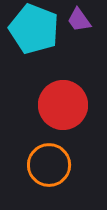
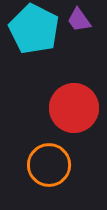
cyan pentagon: rotated 6 degrees clockwise
red circle: moved 11 px right, 3 px down
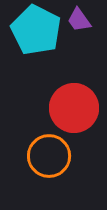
cyan pentagon: moved 2 px right, 1 px down
orange circle: moved 9 px up
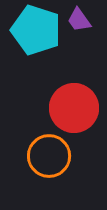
cyan pentagon: rotated 9 degrees counterclockwise
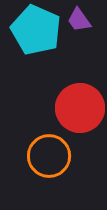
cyan pentagon: rotated 6 degrees clockwise
red circle: moved 6 px right
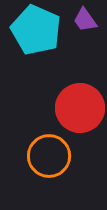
purple trapezoid: moved 6 px right
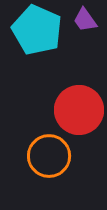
cyan pentagon: moved 1 px right
red circle: moved 1 px left, 2 px down
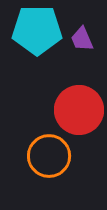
purple trapezoid: moved 3 px left, 19 px down; rotated 12 degrees clockwise
cyan pentagon: rotated 24 degrees counterclockwise
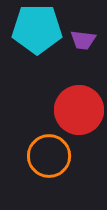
cyan pentagon: moved 1 px up
purple trapezoid: moved 1 px right, 1 px down; rotated 60 degrees counterclockwise
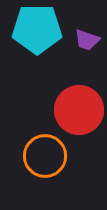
purple trapezoid: moved 4 px right; rotated 12 degrees clockwise
orange circle: moved 4 px left
